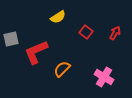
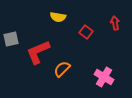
yellow semicircle: rotated 42 degrees clockwise
red arrow: moved 10 px up; rotated 40 degrees counterclockwise
red L-shape: moved 2 px right
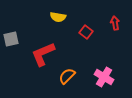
red L-shape: moved 5 px right, 2 px down
orange semicircle: moved 5 px right, 7 px down
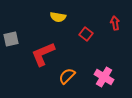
red square: moved 2 px down
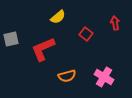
yellow semicircle: rotated 49 degrees counterclockwise
red L-shape: moved 5 px up
orange semicircle: rotated 150 degrees counterclockwise
